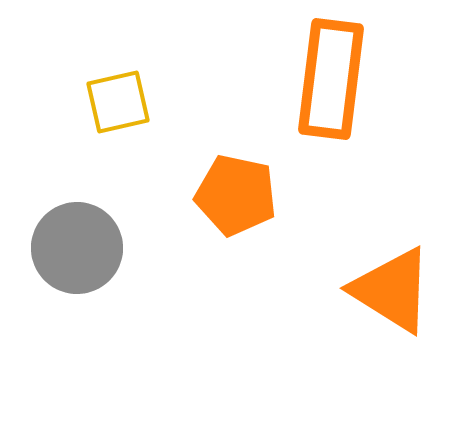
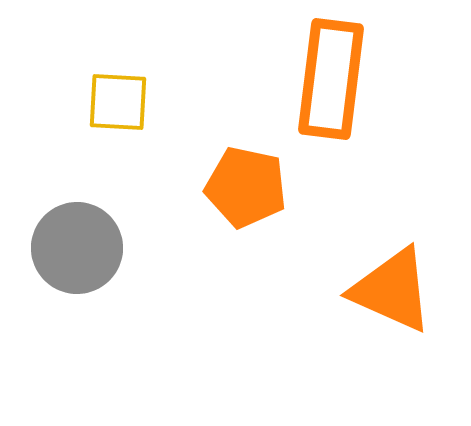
yellow square: rotated 16 degrees clockwise
orange pentagon: moved 10 px right, 8 px up
orange triangle: rotated 8 degrees counterclockwise
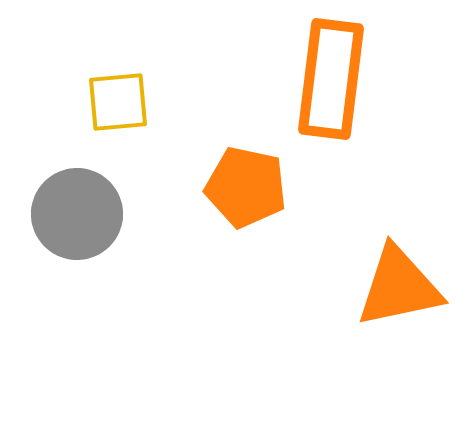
yellow square: rotated 8 degrees counterclockwise
gray circle: moved 34 px up
orange triangle: moved 7 px right, 3 px up; rotated 36 degrees counterclockwise
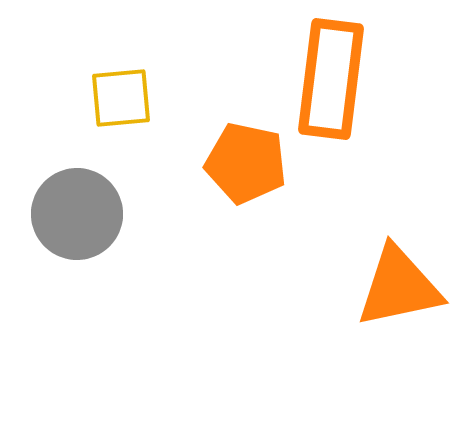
yellow square: moved 3 px right, 4 px up
orange pentagon: moved 24 px up
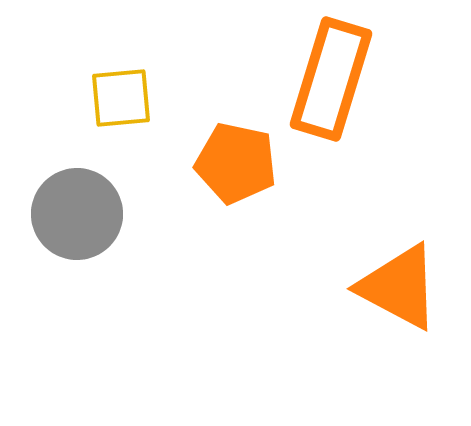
orange rectangle: rotated 10 degrees clockwise
orange pentagon: moved 10 px left
orange triangle: rotated 40 degrees clockwise
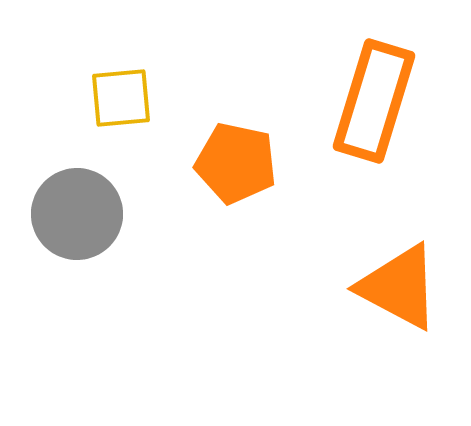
orange rectangle: moved 43 px right, 22 px down
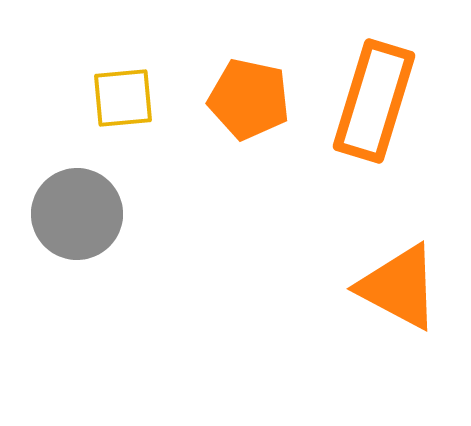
yellow square: moved 2 px right
orange pentagon: moved 13 px right, 64 px up
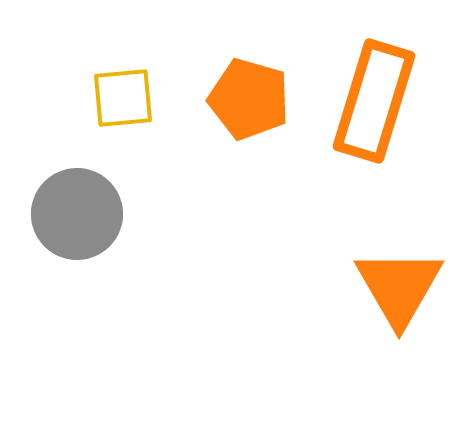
orange pentagon: rotated 4 degrees clockwise
orange triangle: rotated 32 degrees clockwise
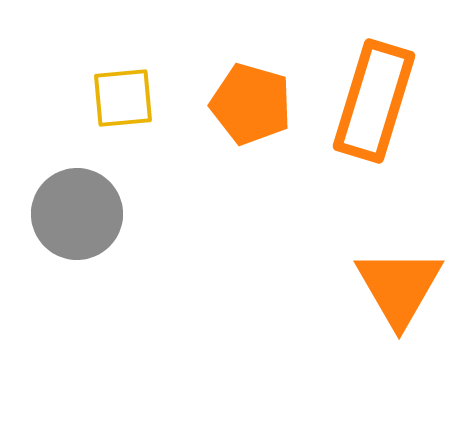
orange pentagon: moved 2 px right, 5 px down
